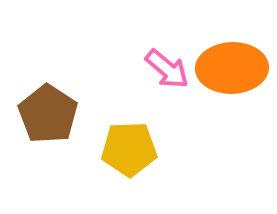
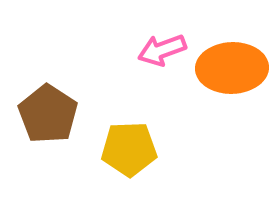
pink arrow: moved 5 px left, 19 px up; rotated 120 degrees clockwise
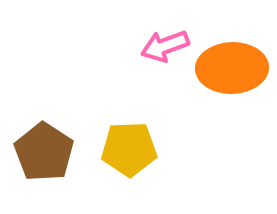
pink arrow: moved 3 px right, 4 px up
brown pentagon: moved 4 px left, 38 px down
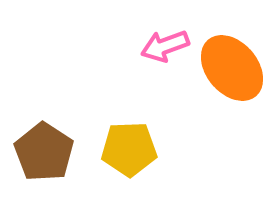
orange ellipse: rotated 52 degrees clockwise
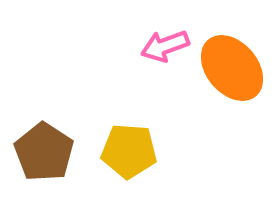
yellow pentagon: moved 2 px down; rotated 6 degrees clockwise
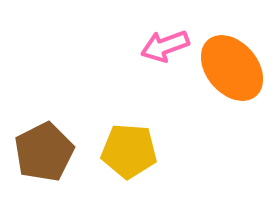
brown pentagon: rotated 12 degrees clockwise
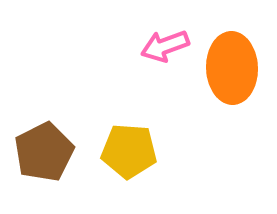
orange ellipse: rotated 38 degrees clockwise
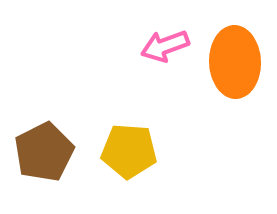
orange ellipse: moved 3 px right, 6 px up
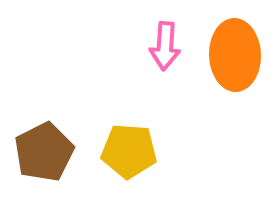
pink arrow: rotated 66 degrees counterclockwise
orange ellipse: moved 7 px up
